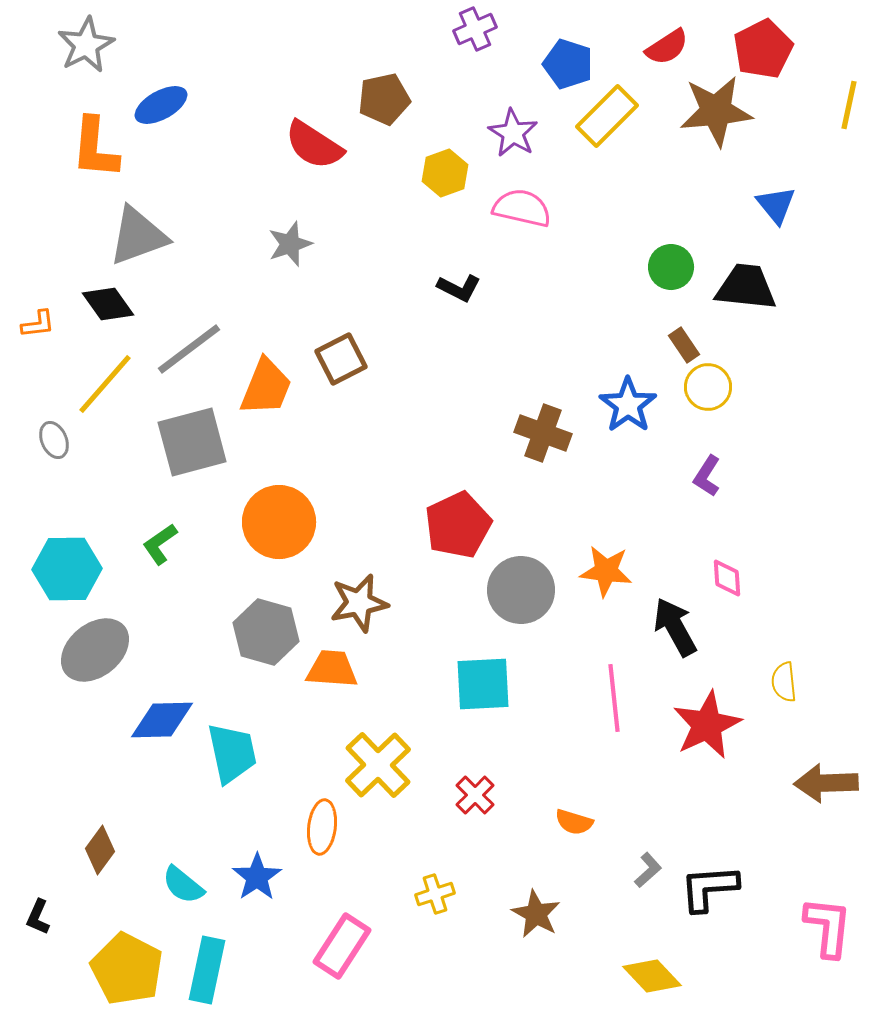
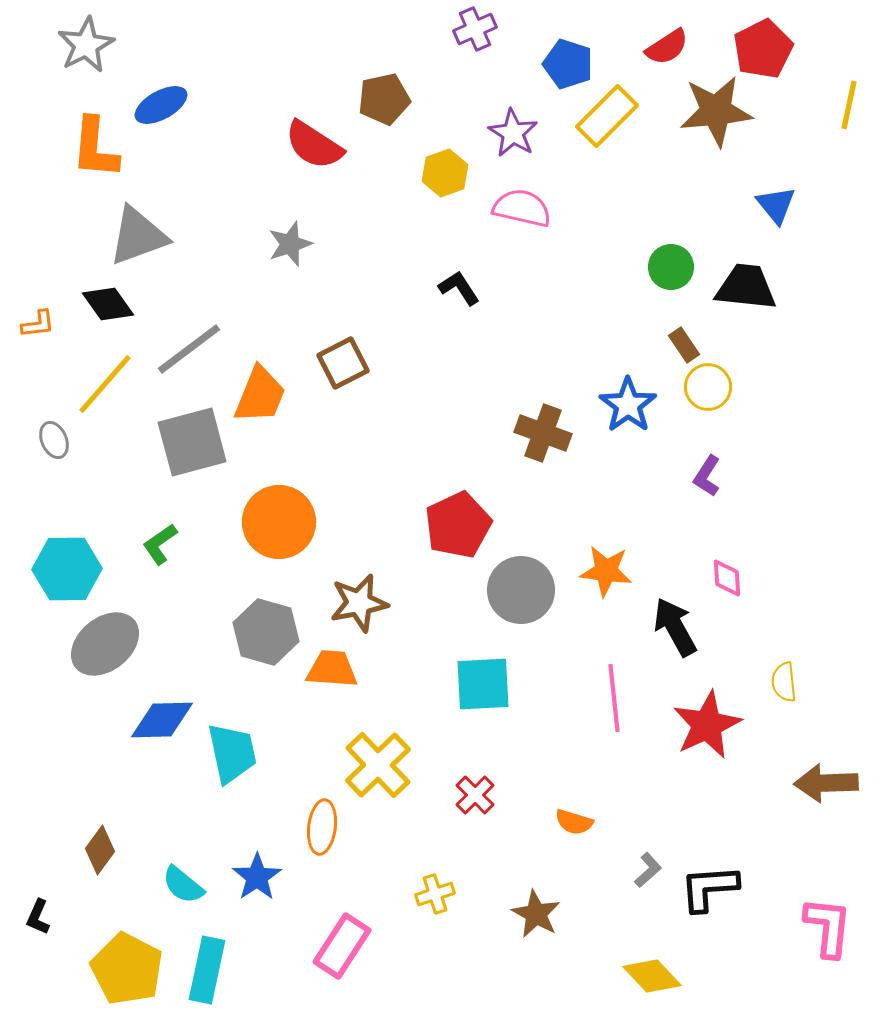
black L-shape at (459, 288): rotated 150 degrees counterclockwise
brown square at (341, 359): moved 2 px right, 4 px down
orange trapezoid at (266, 387): moved 6 px left, 8 px down
gray ellipse at (95, 650): moved 10 px right, 6 px up
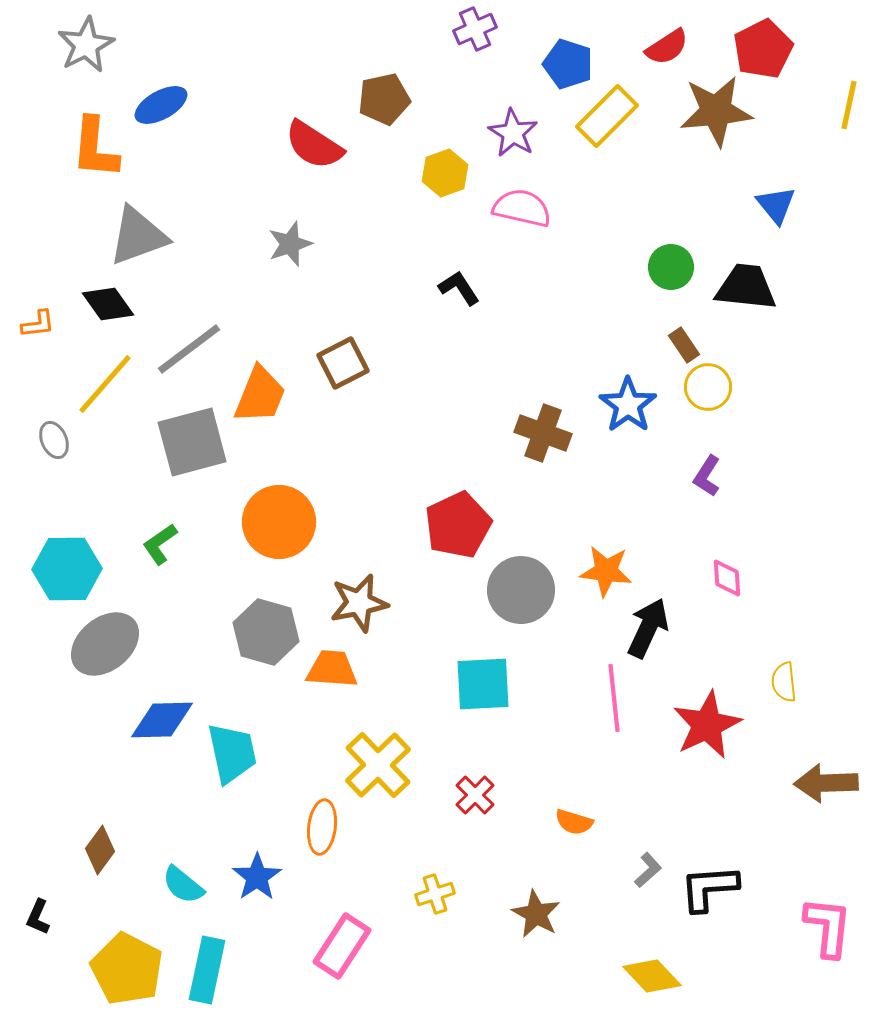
black arrow at (675, 627): moved 27 px left, 1 px down; rotated 54 degrees clockwise
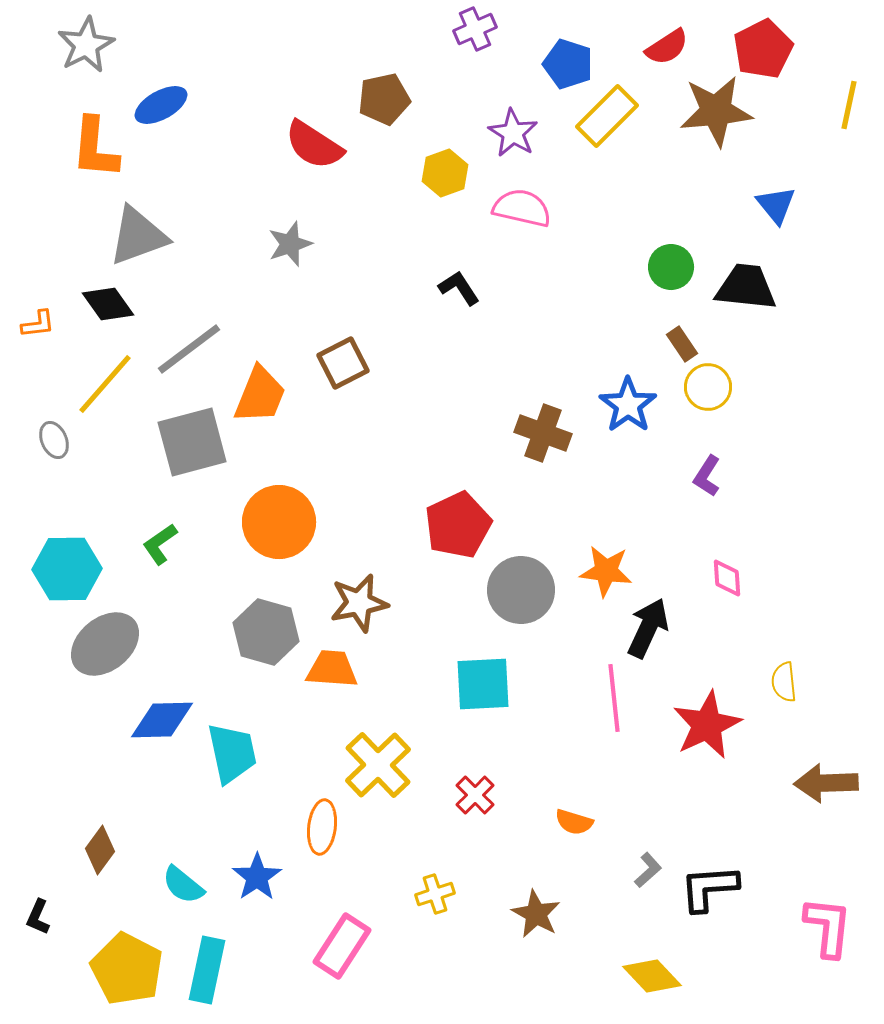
brown rectangle at (684, 345): moved 2 px left, 1 px up
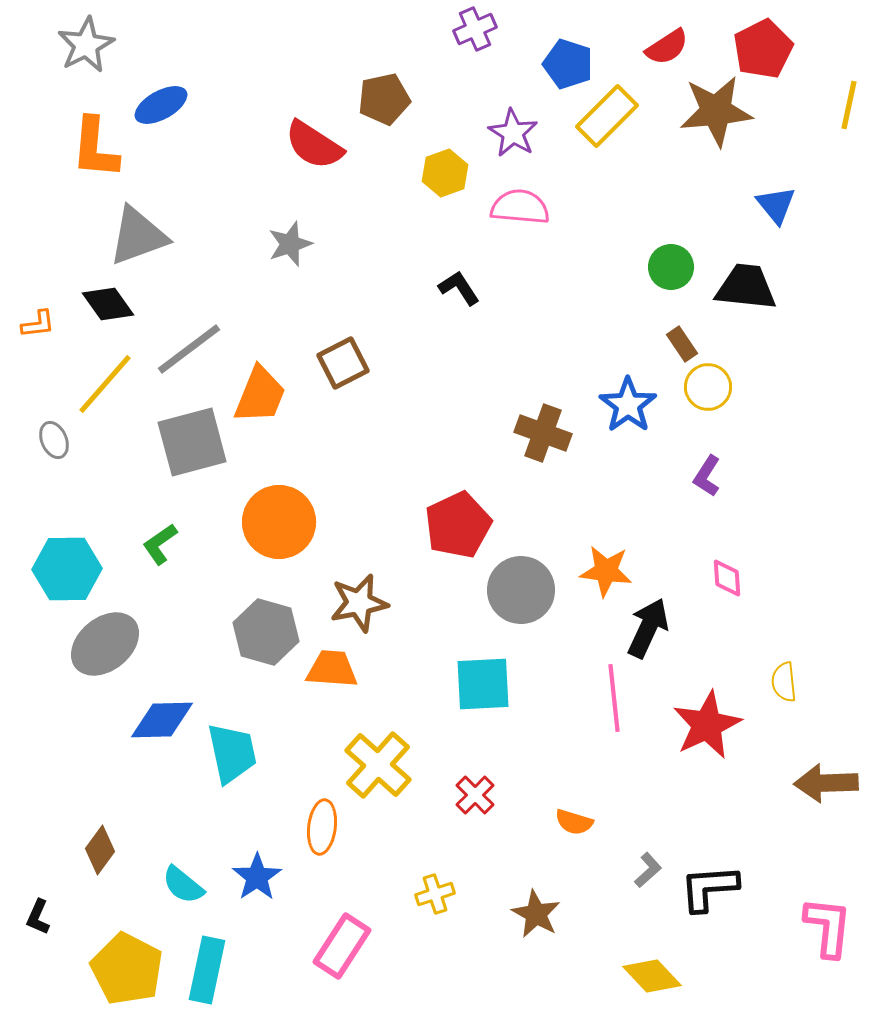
pink semicircle at (522, 208): moved 2 px left, 1 px up; rotated 8 degrees counterclockwise
yellow cross at (378, 765): rotated 4 degrees counterclockwise
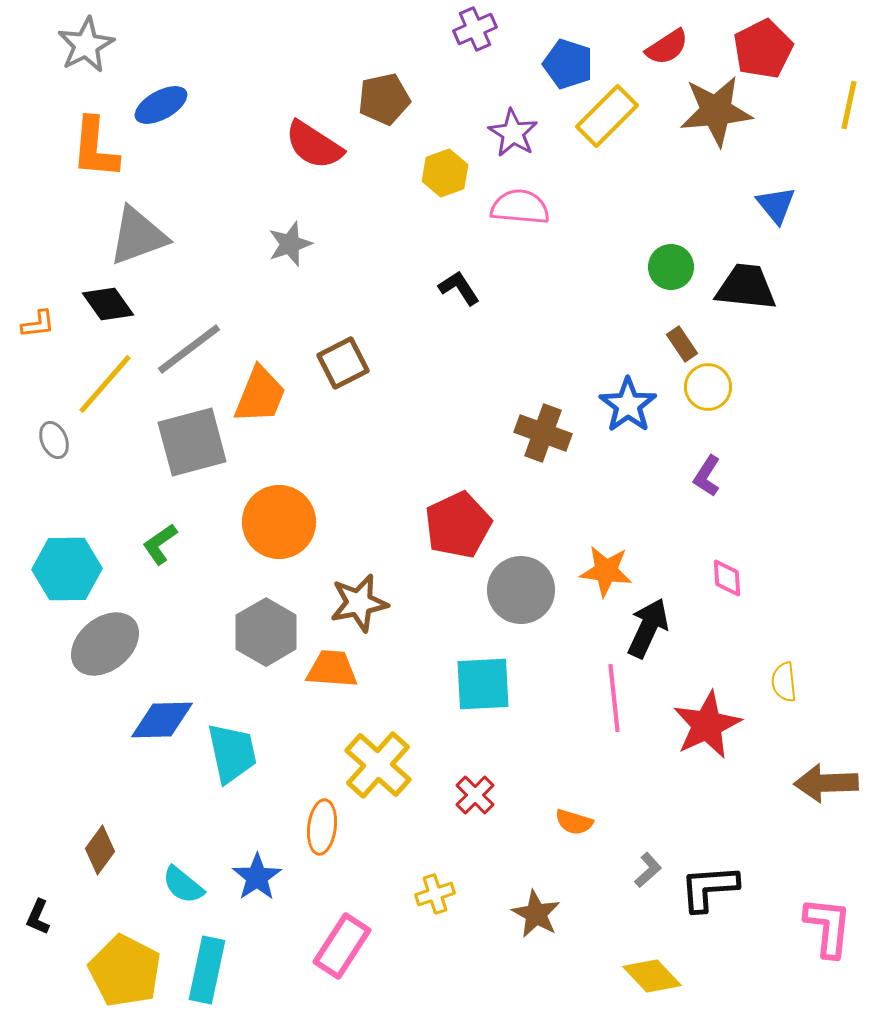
gray hexagon at (266, 632): rotated 14 degrees clockwise
yellow pentagon at (127, 969): moved 2 px left, 2 px down
